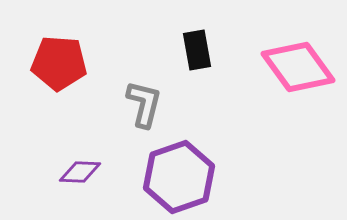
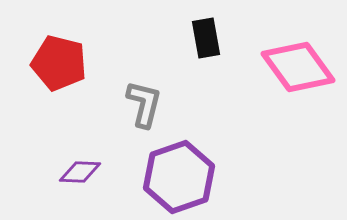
black rectangle: moved 9 px right, 12 px up
red pentagon: rotated 10 degrees clockwise
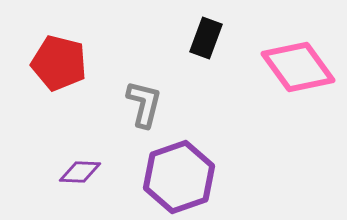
black rectangle: rotated 30 degrees clockwise
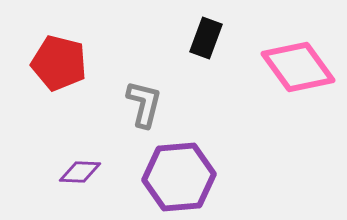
purple hexagon: rotated 14 degrees clockwise
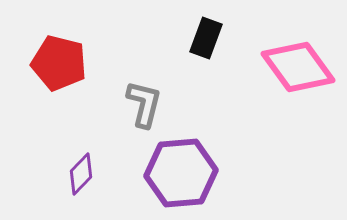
purple diamond: moved 1 px right, 2 px down; rotated 48 degrees counterclockwise
purple hexagon: moved 2 px right, 4 px up
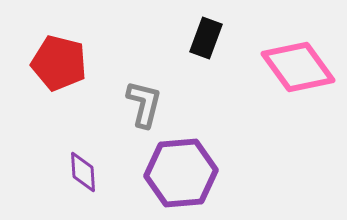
purple diamond: moved 2 px right, 2 px up; rotated 48 degrees counterclockwise
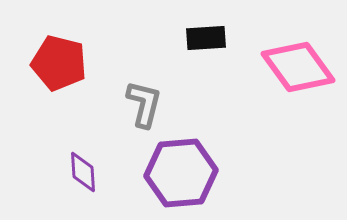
black rectangle: rotated 66 degrees clockwise
